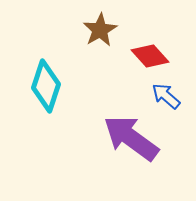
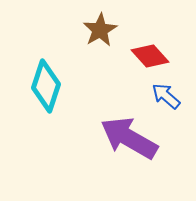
purple arrow: moved 2 px left; rotated 6 degrees counterclockwise
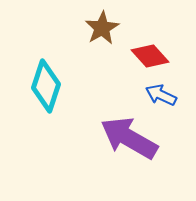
brown star: moved 2 px right, 2 px up
blue arrow: moved 5 px left, 1 px up; rotated 16 degrees counterclockwise
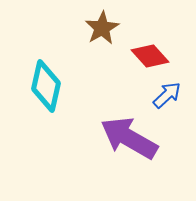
cyan diamond: rotated 6 degrees counterclockwise
blue arrow: moved 6 px right; rotated 112 degrees clockwise
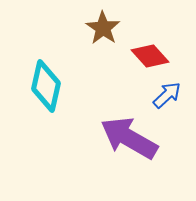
brown star: moved 1 px right; rotated 8 degrees counterclockwise
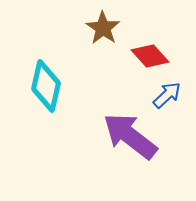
purple arrow: moved 1 px right, 2 px up; rotated 8 degrees clockwise
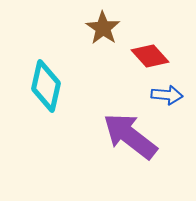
blue arrow: rotated 48 degrees clockwise
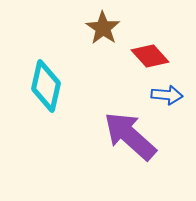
purple arrow: rotated 4 degrees clockwise
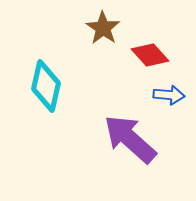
red diamond: moved 1 px up
blue arrow: moved 2 px right
purple arrow: moved 3 px down
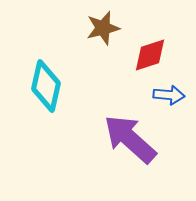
brown star: rotated 24 degrees clockwise
red diamond: rotated 66 degrees counterclockwise
